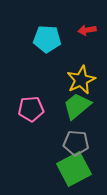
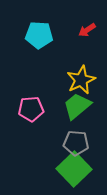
red arrow: rotated 24 degrees counterclockwise
cyan pentagon: moved 8 px left, 4 px up
green square: rotated 16 degrees counterclockwise
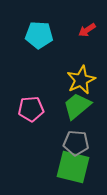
green square: moved 1 px left, 2 px up; rotated 32 degrees counterclockwise
